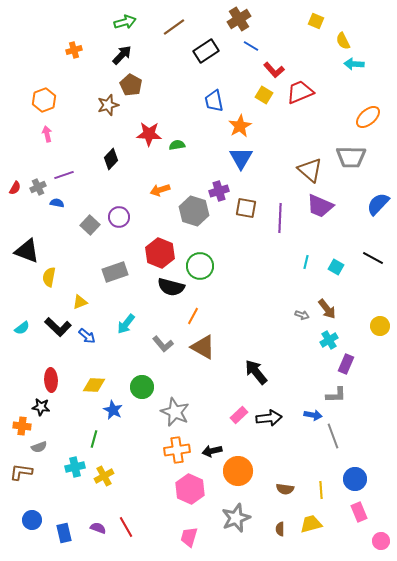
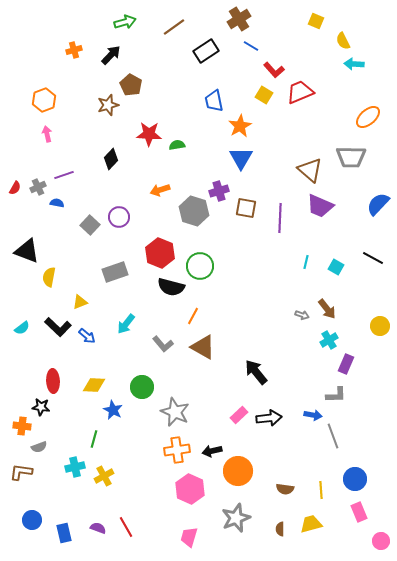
black arrow at (122, 55): moved 11 px left
red ellipse at (51, 380): moved 2 px right, 1 px down
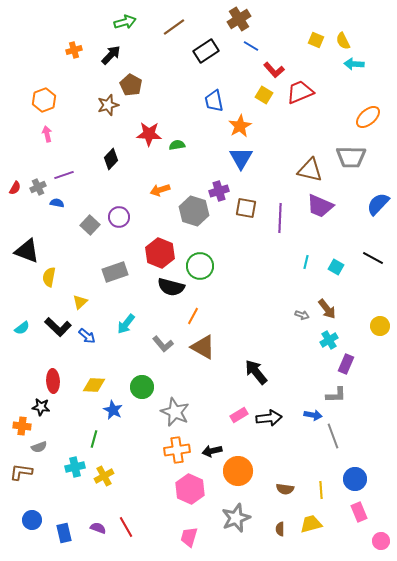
yellow square at (316, 21): moved 19 px down
brown triangle at (310, 170): rotated 28 degrees counterclockwise
yellow triangle at (80, 302): rotated 21 degrees counterclockwise
pink rectangle at (239, 415): rotated 12 degrees clockwise
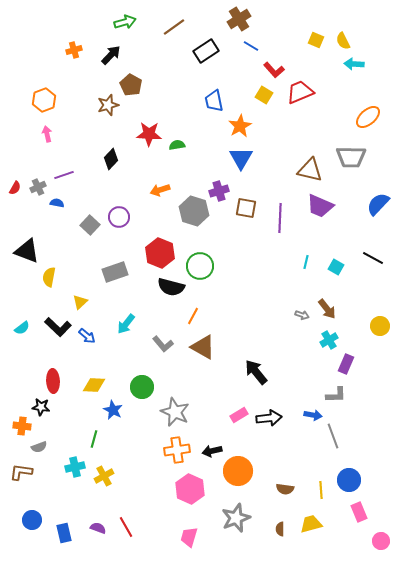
blue circle at (355, 479): moved 6 px left, 1 px down
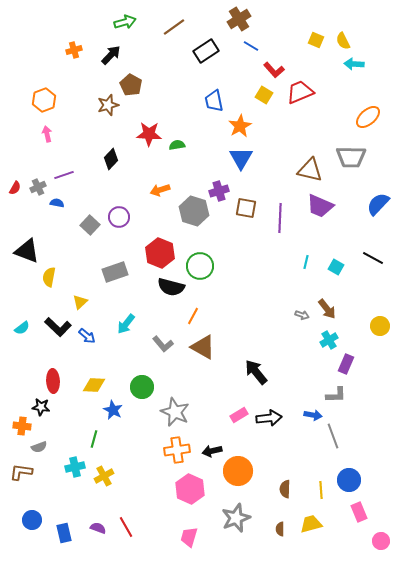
brown semicircle at (285, 489): rotated 84 degrees clockwise
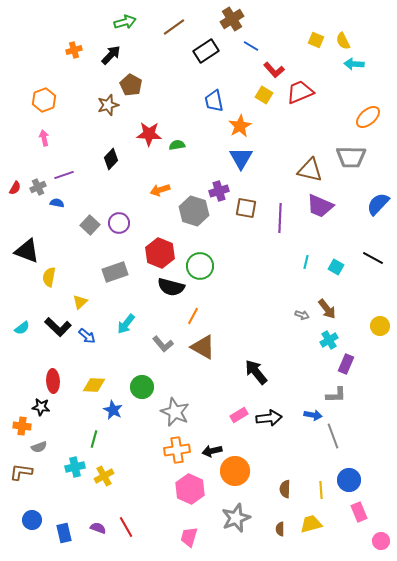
brown cross at (239, 19): moved 7 px left
pink arrow at (47, 134): moved 3 px left, 4 px down
purple circle at (119, 217): moved 6 px down
orange circle at (238, 471): moved 3 px left
